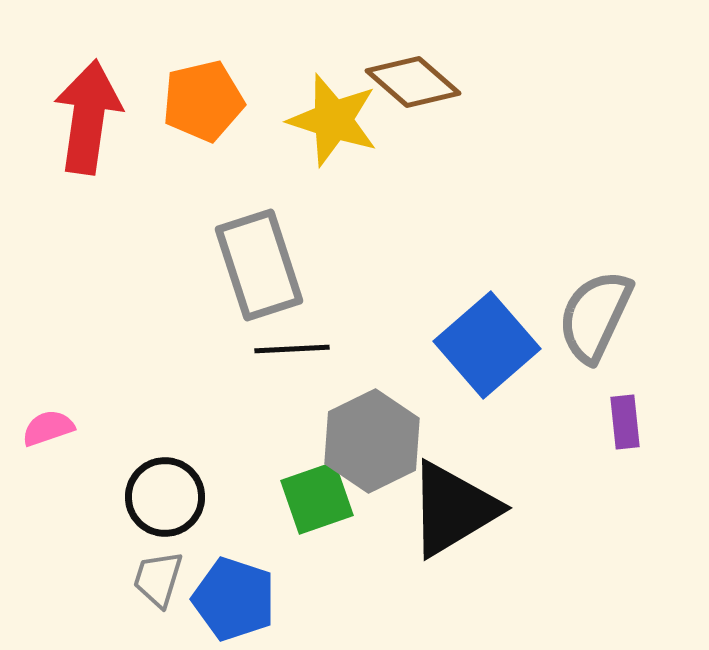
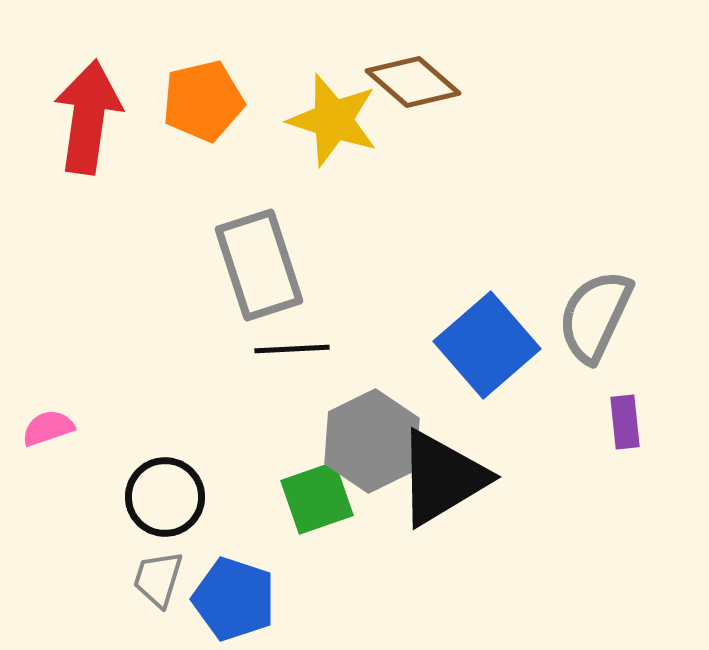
black triangle: moved 11 px left, 31 px up
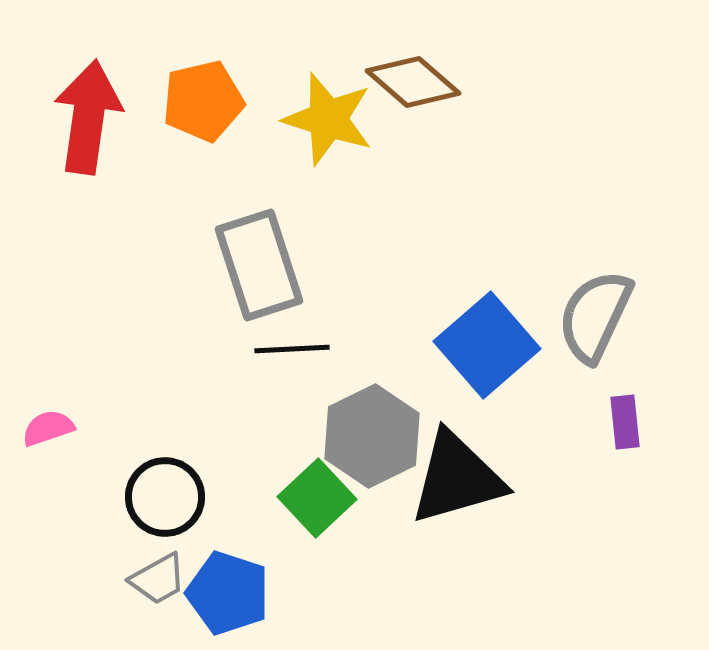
yellow star: moved 5 px left, 1 px up
gray hexagon: moved 5 px up
black triangle: moved 15 px right; rotated 15 degrees clockwise
green square: rotated 24 degrees counterclockwise
gray trapezoid: rotated 136 degrees counterclockwise
blue pentagon: moved 6 px left, 6 px up
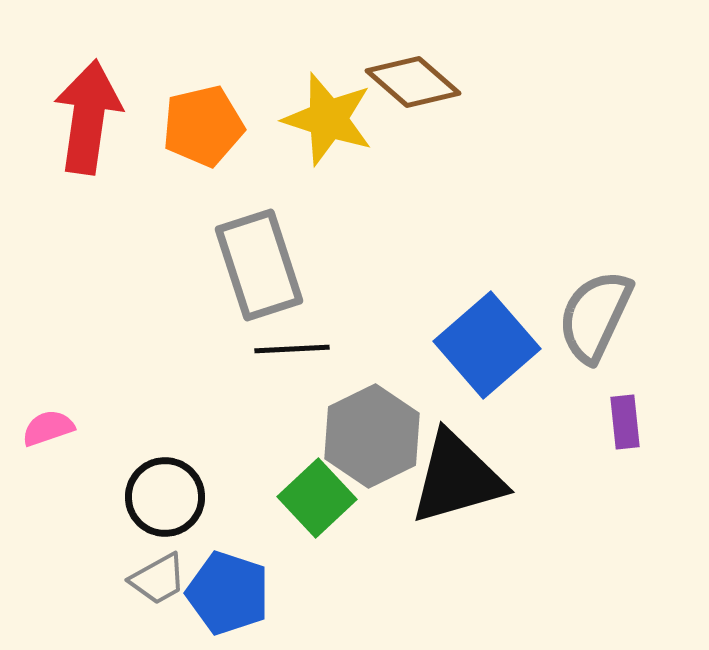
orange pentagon: moved 25 px down
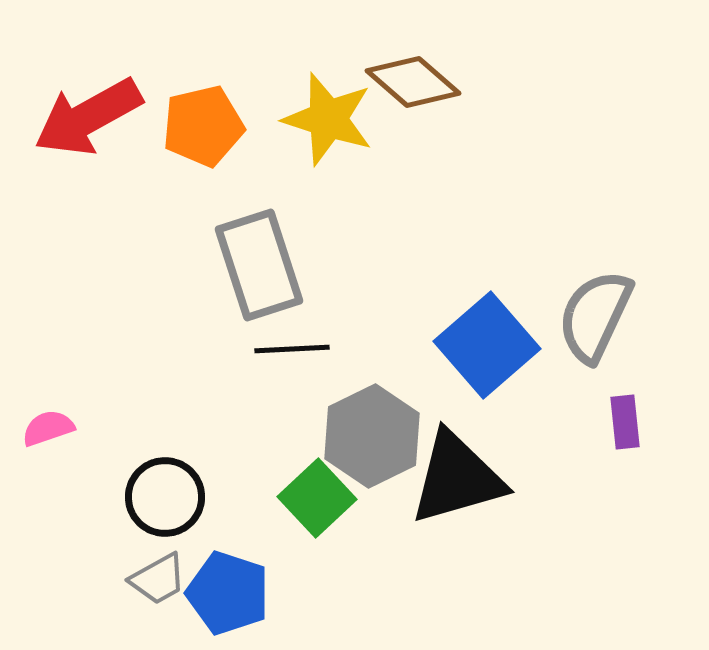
red arrow: rotated 127 degrees counterclockwise
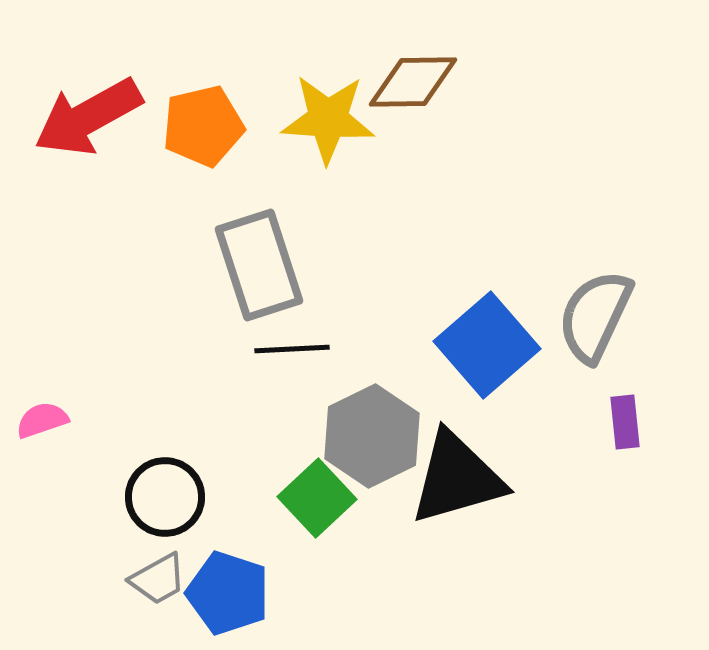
brown diamond: rotated 42 degrees counterclockwise
yellow star: rotated 14 degrees counterclockwise
pink semicircle: moved 6 px left, 8 px up
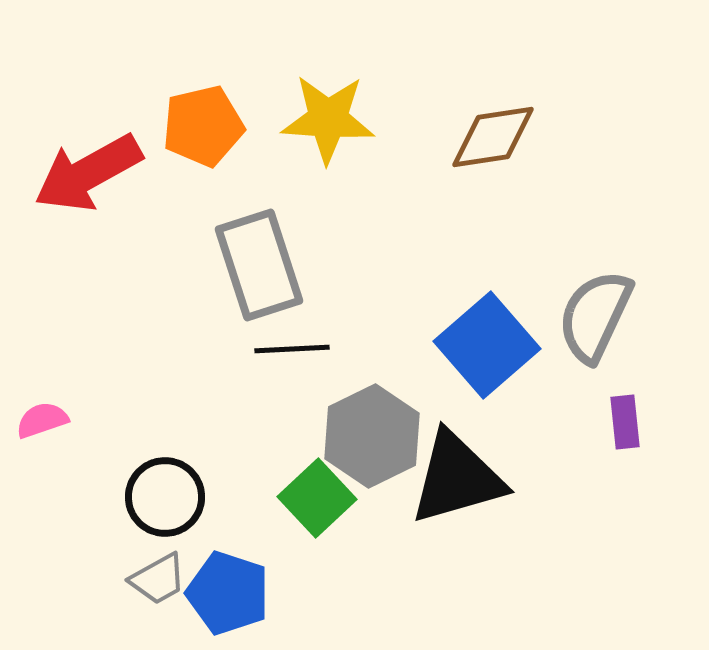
brown diamond: moved 80 px right, 55 px down; rotated 8 degrees counterclockwise
red arrow: moved 56 px down
